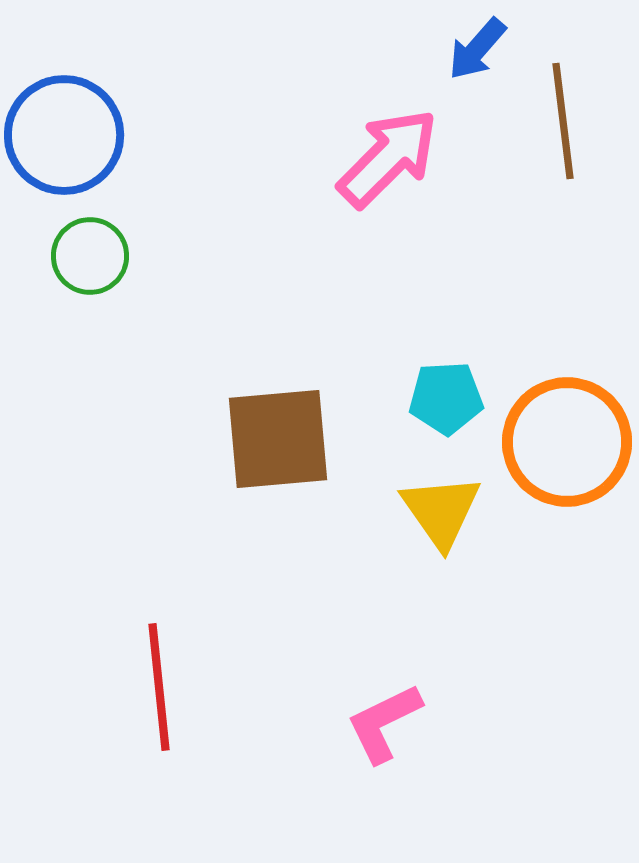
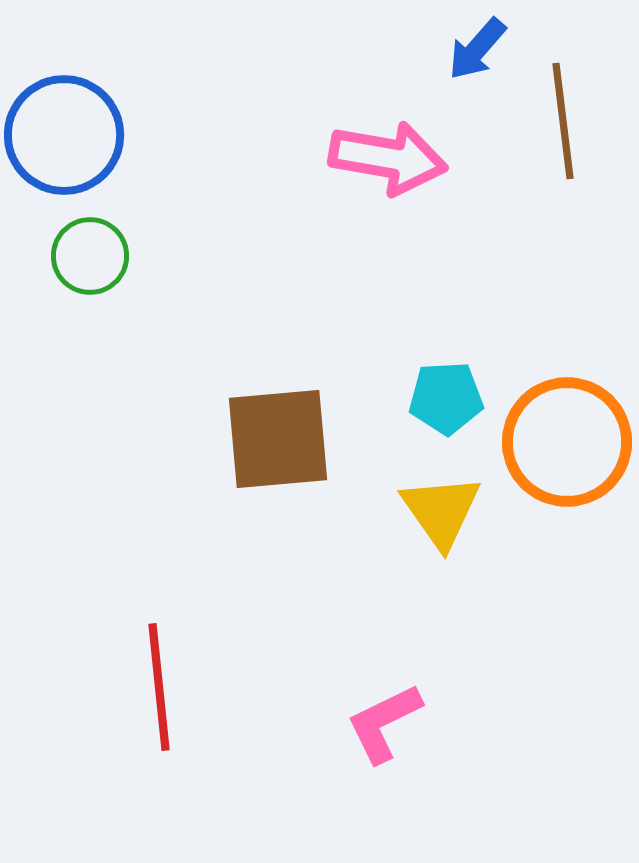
pink arrow: rotated 55 degrees clockwise
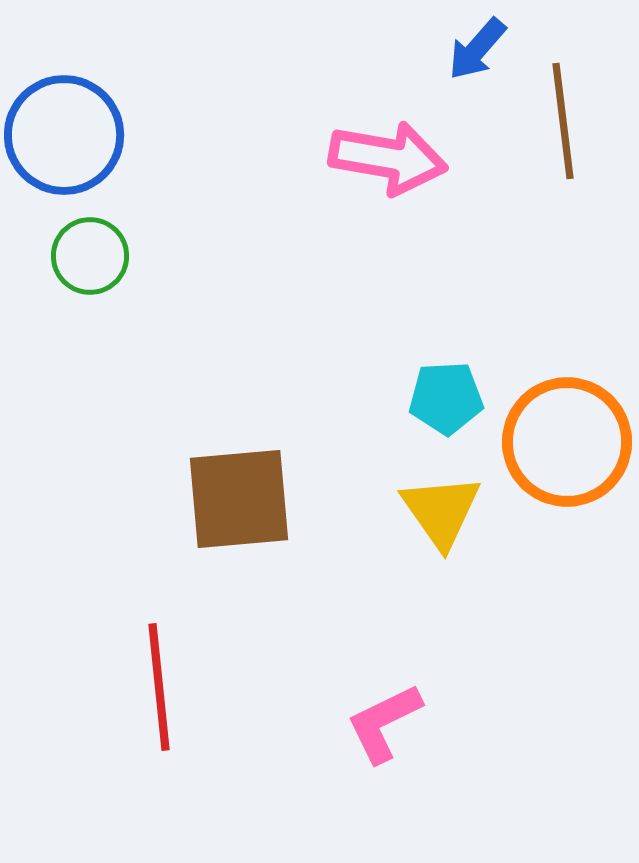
brown square: moved 39 px left, 60 px down
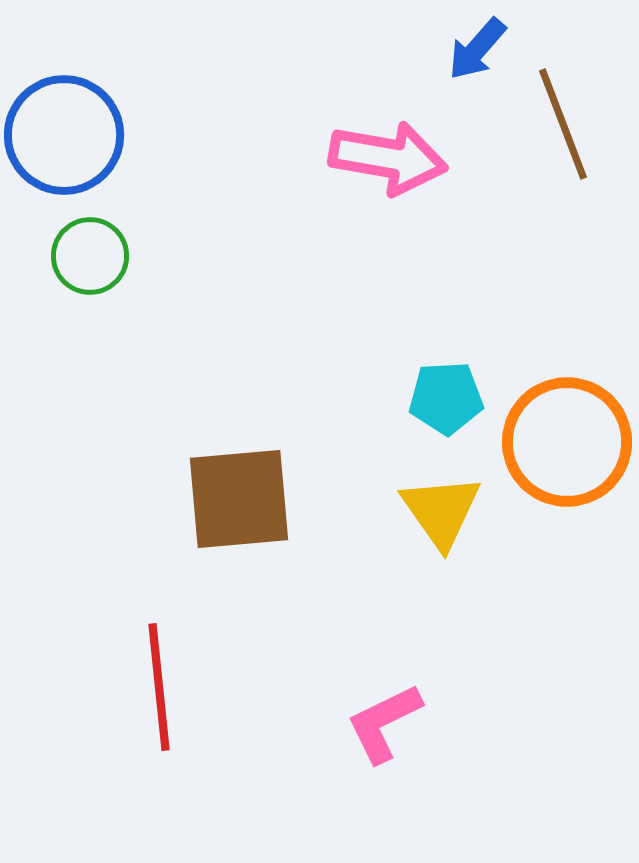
brown line: moved 3 px down; rotated 14 degrees counterclockwise
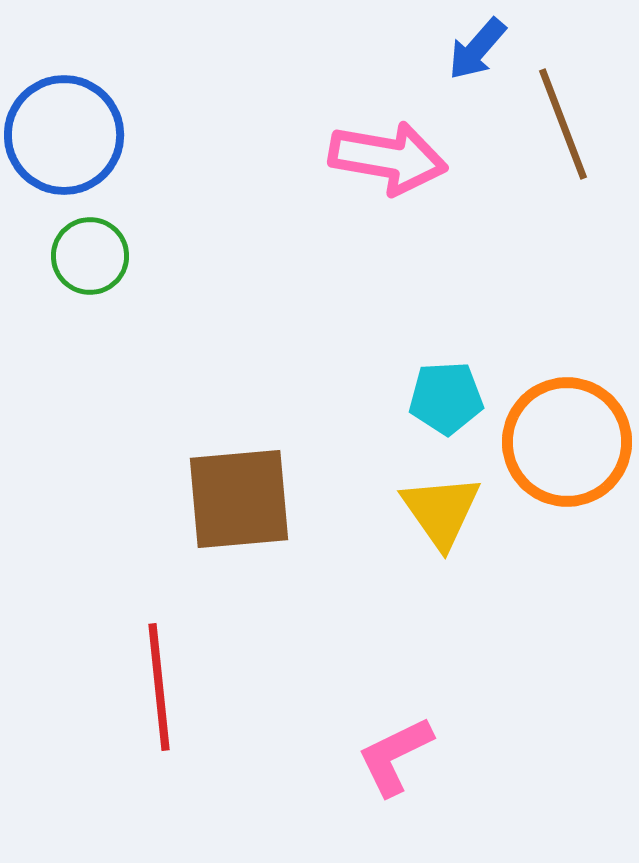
pink L-shape: moved 11 px right, 33 px down
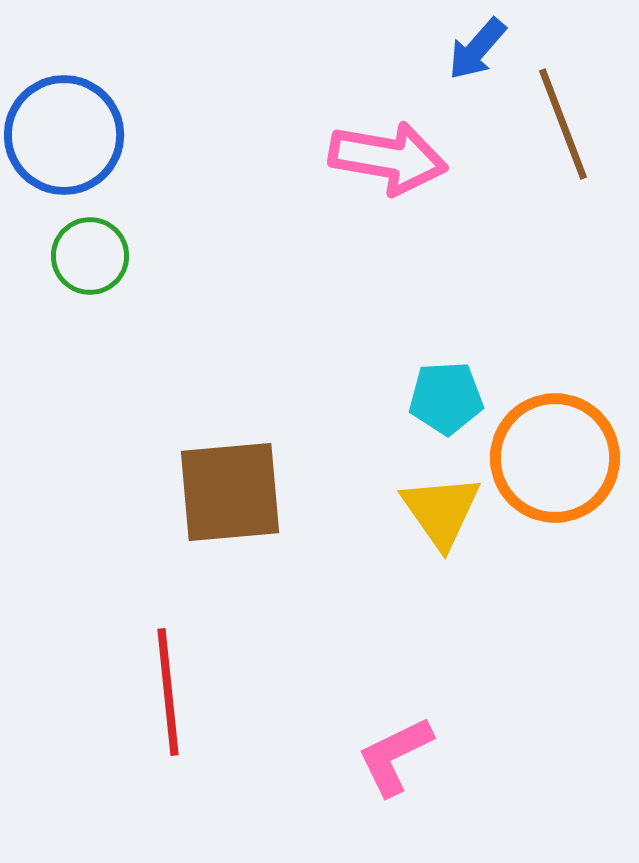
orange circle: moved 12 px left, 16 px down
brown square: moved 9 px left, 7 px up
red line: moved 9 px right, 5 px down
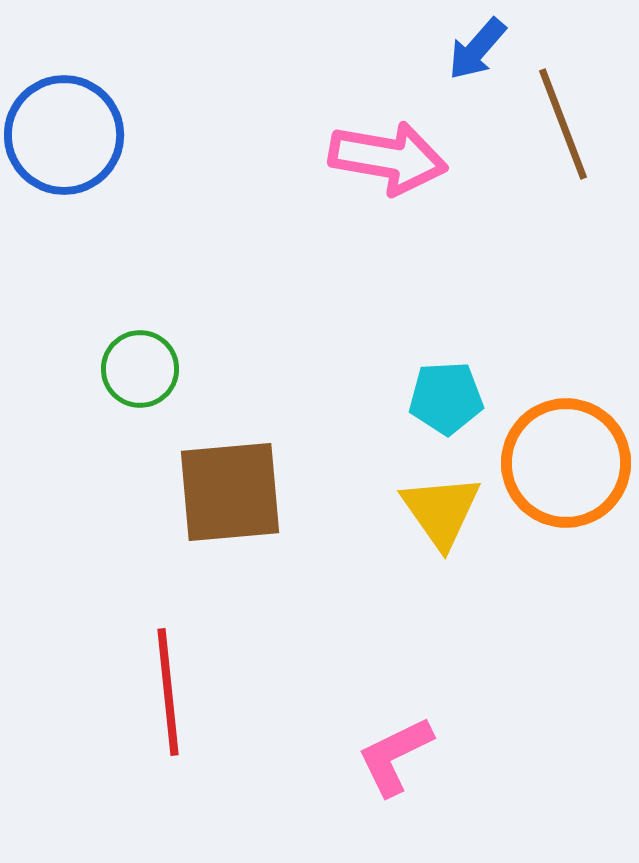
green circle: moved 50 px right, 113 px down
orange circle: moved 11 px right, 5 px down
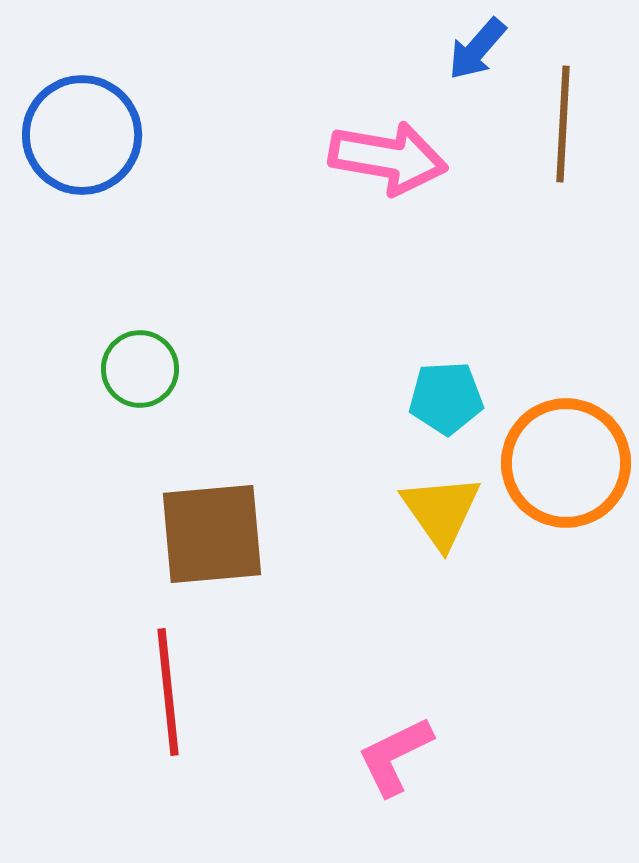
brown line: rotated 24 degrees clockwise
blue circle: moved 18 px right
brown square: moved 18 px left, 42 px down
